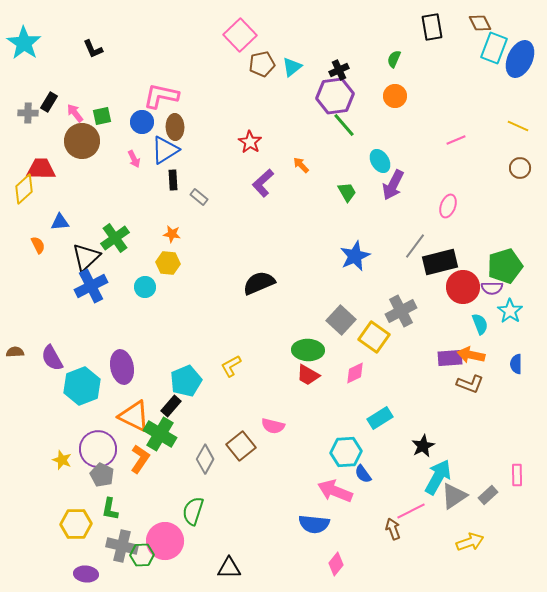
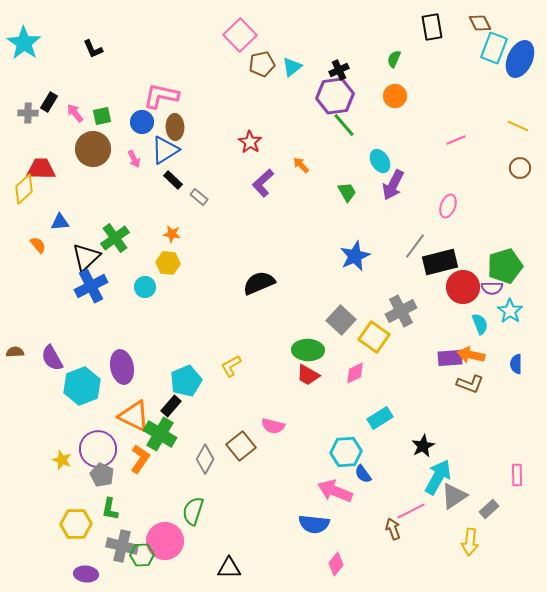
brown circle at (82, 141): moved 11 px right, 8 px down
black rectangle at (173, 180): rotated 42 degrees counterclockwise
orange semicircle at (38, 245): rotated 12 degrees counterclockwise
gray rectangle at (488, 495): moved 1 px right, 14 px down
yellow arrow at (470, 542): rotated 116 degrees clockwise
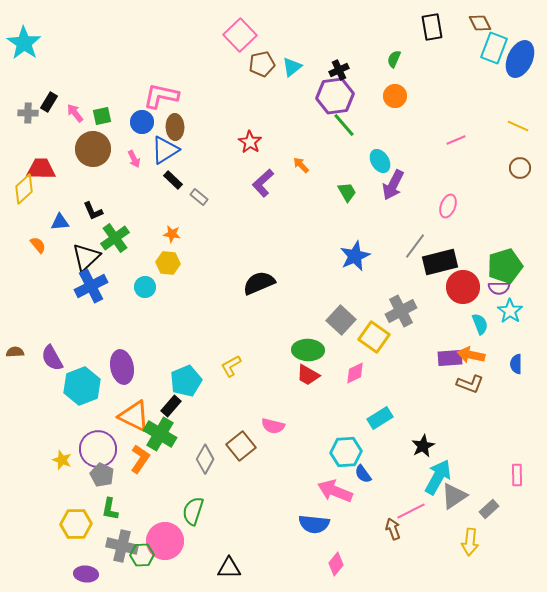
black L-shape at (93, 49): moved 162 px down
purple semicircle at (492, 288): moved 7 px right
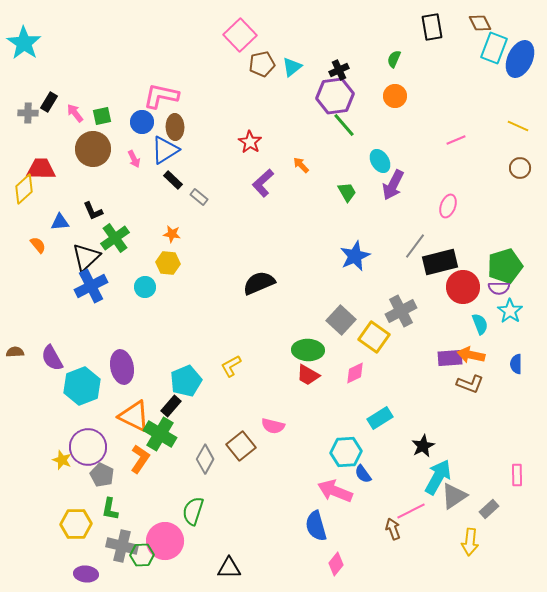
purple circle at (98, 449): moved 10 px left, 2 px up
blue semicircle at (314, 524): moved 2 px right, 2 px down; rotated 68 degrees clockwise
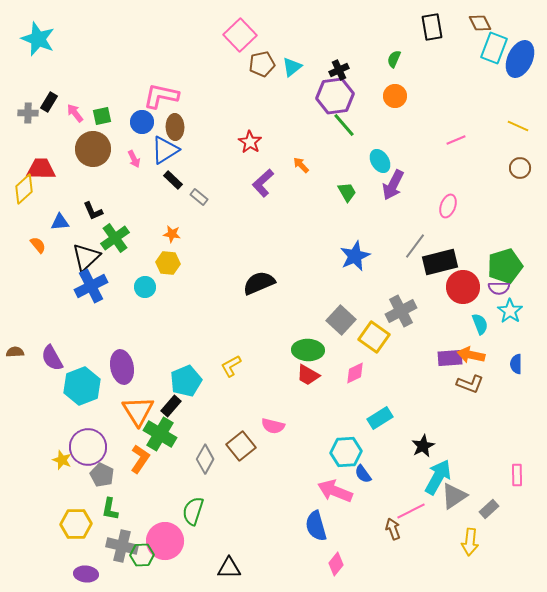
cyan star at (24, 43): moved 14 px right, 4 px up; rotated 12 degrees counterclockwise
orange triangle at (134, 416): moved 4 px right, 5 px up; rotated 32 degrees clockwise
